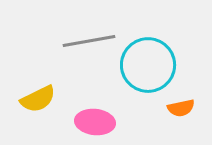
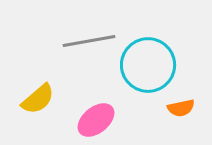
yellow semicircle: rotated 15 degrees counterclockwise
pink ellipse: moved 1 px right, 2 px up; rotated 45 degrees counterclockwise
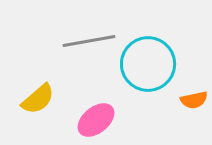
cyan circle: moved 1 px up
orange semicircle: moved 13 px right, 8 px up
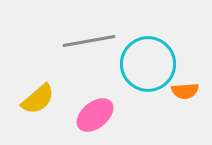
orange semicircle: moved 9 px left, 9 px up; rotated 8 degrees clockwise
pink ellipse: moved 1 px left, 5 px up
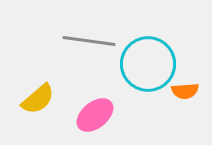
gray line: rotated 18 degrees clockwise
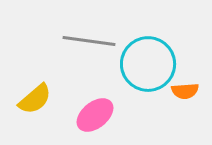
yellow semicircle: moved 3 px left
